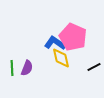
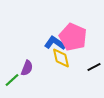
green line: moved 12 px down; rotated 49 degrees clockwise
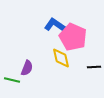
blue L-shape: moved 18 px up
black line: rotated 24 degrees clockwise
green line: rotated 56 degrees clockwise
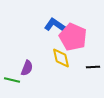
black line: moved 1 px left
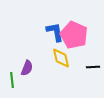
blue L-shape: moved 7 px down; rotated 45 degrees clockwise
pink pentagon: moved 1 px right, 2 px up
green line: rotated 70 degrees clockwise
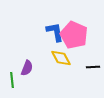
yellow diamond: rotated 15 degrees counterclockwise
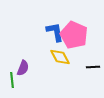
yellow diamond: moved 1 px left, 1 px up
purple semicircle: moved 4 px left
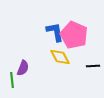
black line: moved 1 px up
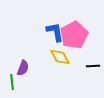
pink pentagon: rotated 20 degrees clockwise
green line: moved 2 px down
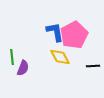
green line: moved 25 px up
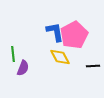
green line: moved 1 px right, 3 px up
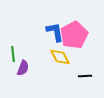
black line: moved 8 px left, 10 px down
